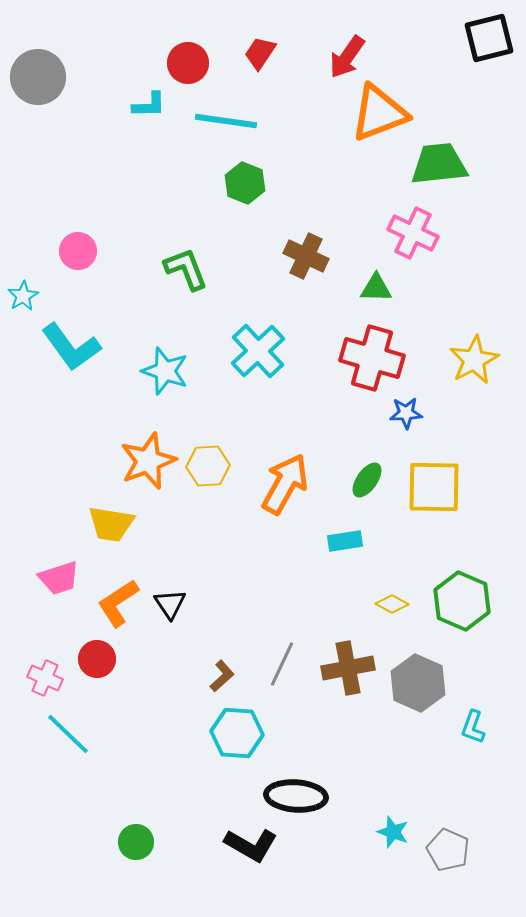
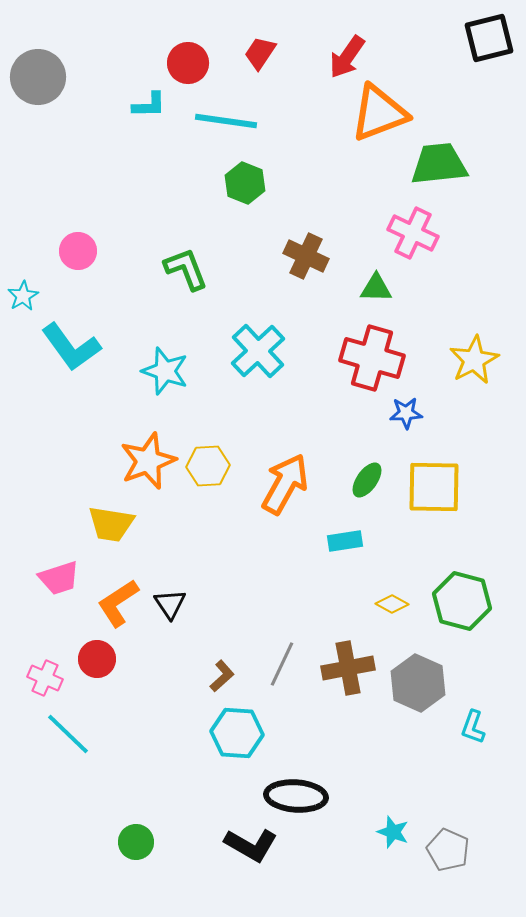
green hexagon at (462, 601): rotated 8 degrees counterclockwise
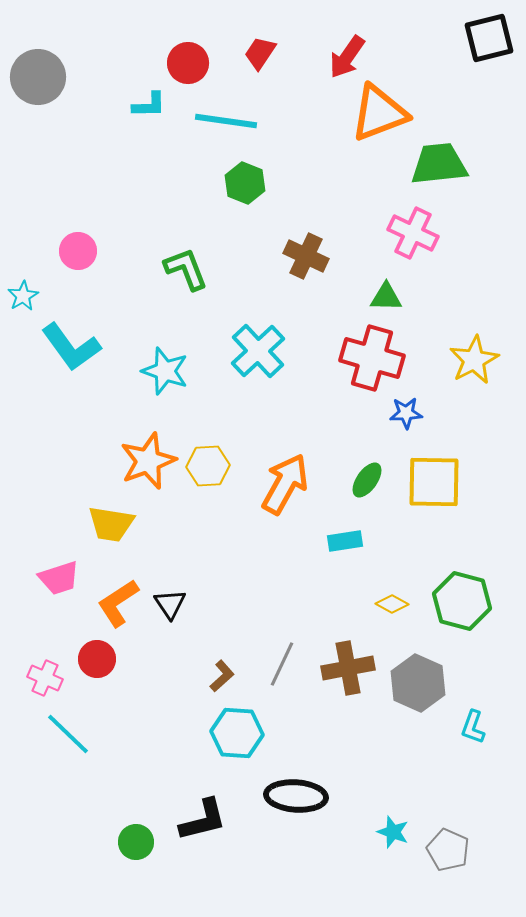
green triangle at (376, 288): moved 10 px right, 9 px down
yellow square at (434, 487): moved 5 px up
black L-shape at (251, 845): moved 48 px left, 25 px up; rotated 44 degrees counterclockwise
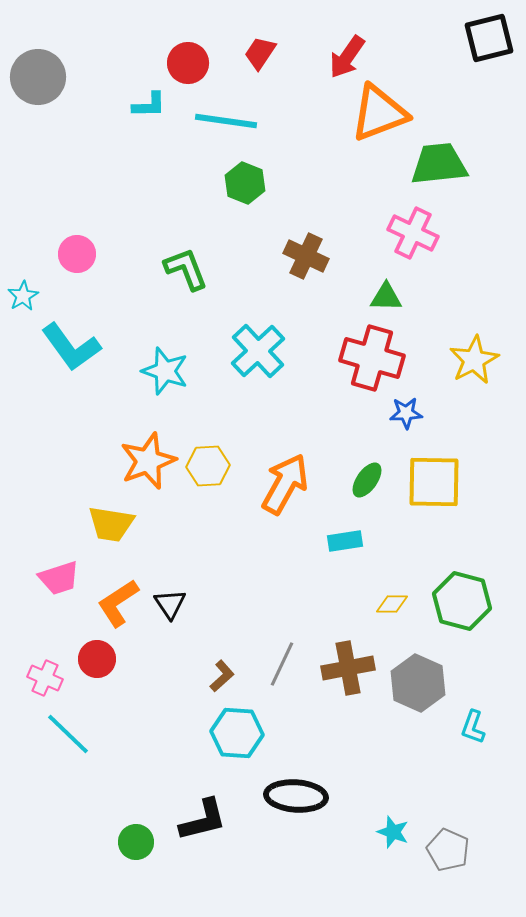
pink circle at (78, 251): moved 1 px left, 3 px down
yellow diamond at (392, 604): rotated 28 degrees counterclockwise
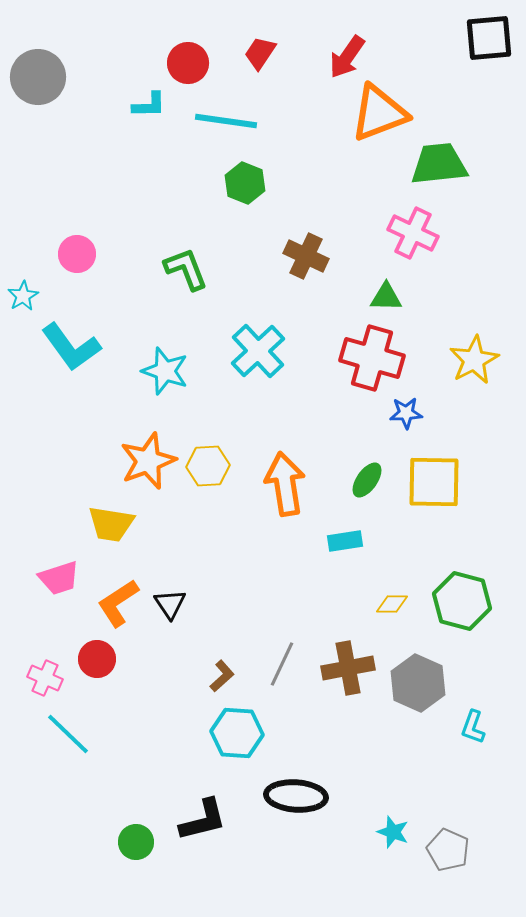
black square at (489, 38): rotated 9 degrees clockwise
orange arrow at (285, 484): rotated 38 degrees counterclockwise
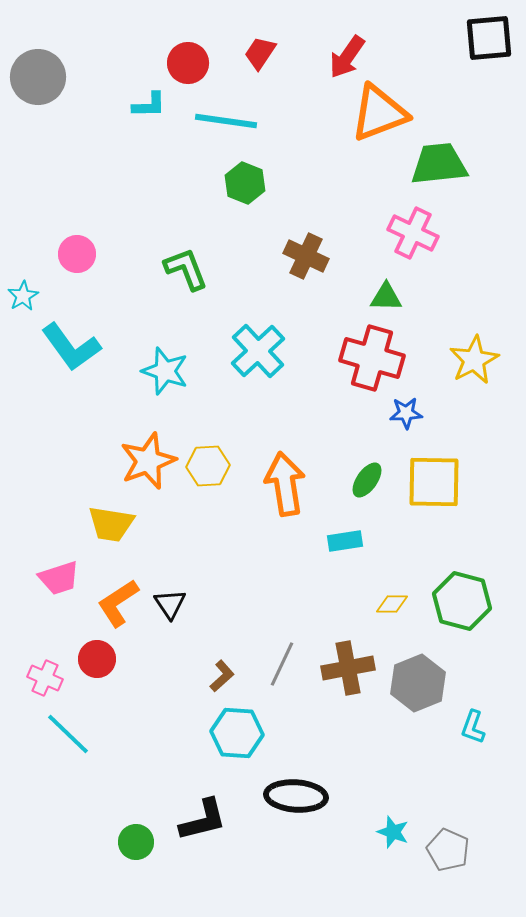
gray hexagon at (418, 683): rotated 14 degrees clockwise
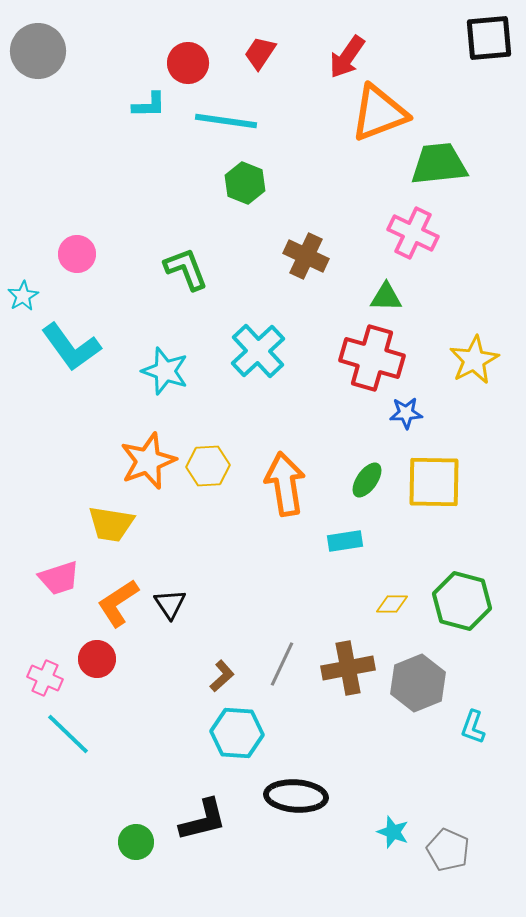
gray circle at (38, 77): moved 26 px up
